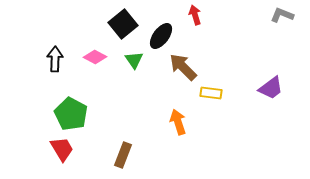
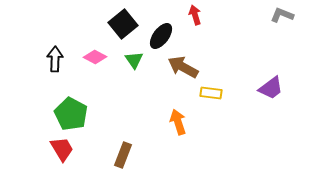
brown arrow: rotated 16 degrees counterclockwise
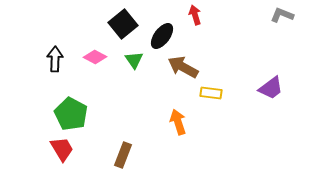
black ellipse: moved 1 px right
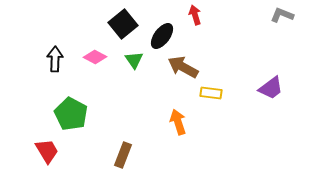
red trapezoid: moved 15 px left, 2 px down
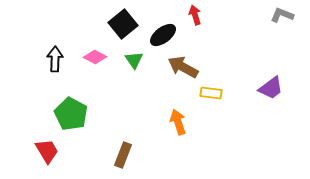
black ellipse: moved 1 px right, 1 px up; rotated 16 degrees clockwise
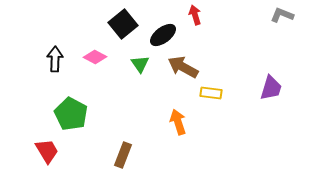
green triangle: moved 6 px right, 4 px down
purple trapezoid: rotated 36 degrees counterclockwise
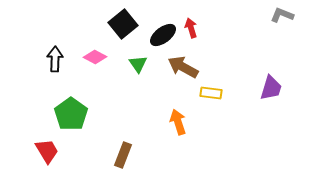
red arrow: moved 4 px left, 13 px down
green triangle: moved 2 px left
green pentagon: rotated 8 degrees clockwise
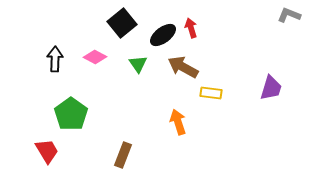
gray L-shape: moved 7 px right
black square: moved 1 px left, 1 px up
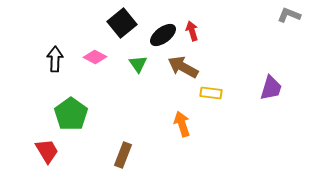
red arrow: moved 1 px right, 3 px down
orange arrow: moved 4 px right, 2 px down
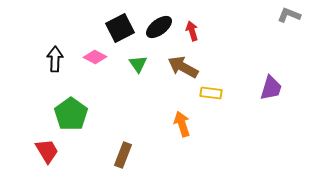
black square: moved 2 px left, 5 px down; rotated 12 degrees clockwise
black ellipse: moved 4 px left, 8 px up
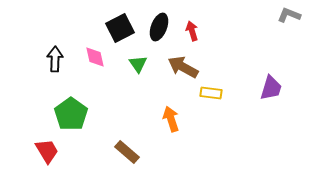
black ellipse: rotated 32 degrees counterclockwise
pink diamond: rotated 50 degrees clockwise
orange arrow: moved 11 px left, 5 px up
brown rectangle: moved 4 px right, 3 px up; rotated 70 degrees counterclockwise
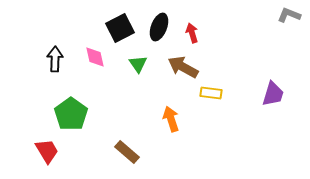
red arrow: moved 2 px down
purple trapezoid: moved 2 px right, 6 px down
